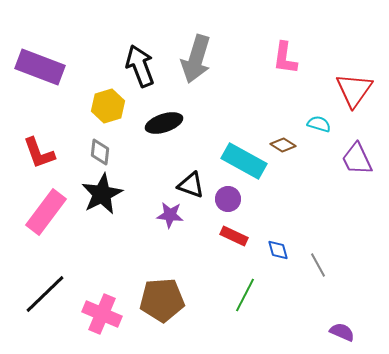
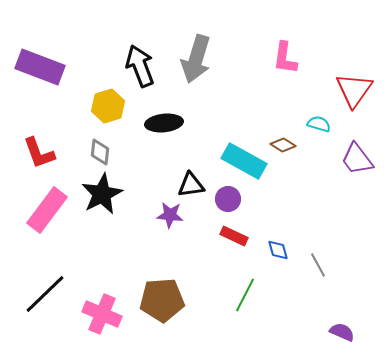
black ellipse: rotated 12 degrees clockwise
purple trapezoid: rotated 12 degrees counterclockwise
black triangle: rotated 28 degrees counterclockwise
pink rectangle: moved 1 px right, 2 px up
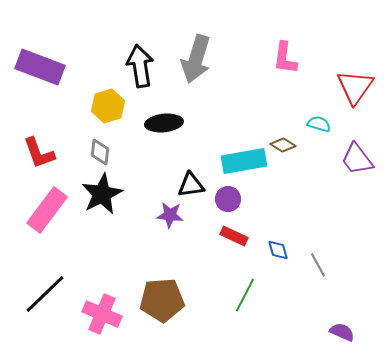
black arrow: rotated 12 degrees clockwise
red triangle: moved 1 px right, 3 px up
cyan rectangle: rotated 39 degrees counterclockwise
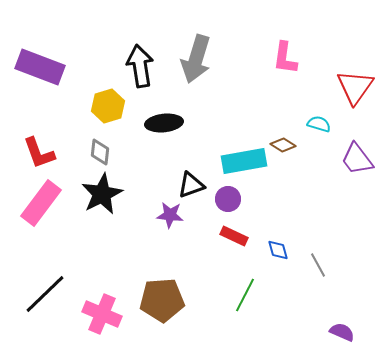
black triangle: rotated 12 degrees counterclockwise
pink rectangle: moved 6 px left, 7 px up
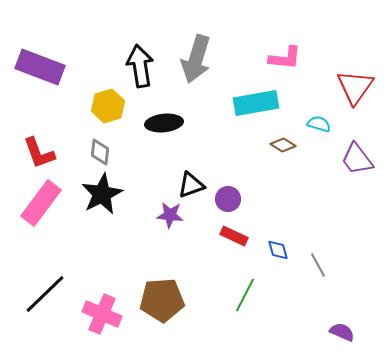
pink L-shape: rotated 92 degrees counterclockwise
cyan rectangle: moved 12 px right, 58 px up
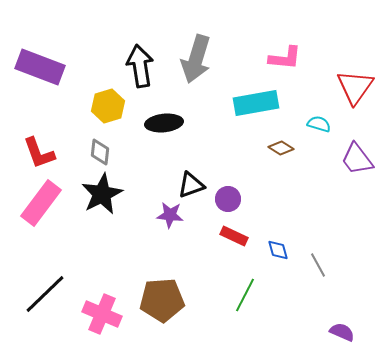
brown diamond: moved 2 px left, 3 px down
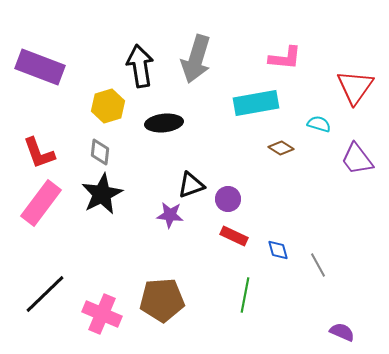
green line: rotated 16 degrees counterclockwise
